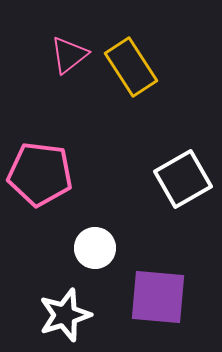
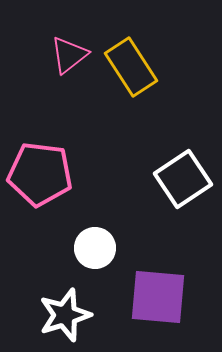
white square: rotated 4 degrees counterclockwise
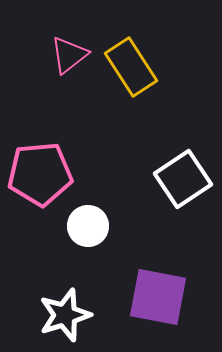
pink pentagon: rotated 12 degrees counterclockwise
white circle: moved 7 px left, 22 px up
purple square: rotated 6 degrees clockwise
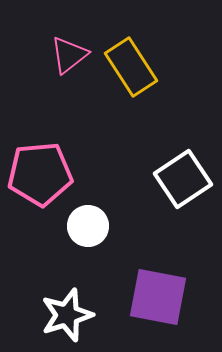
white star: moved 2 px right
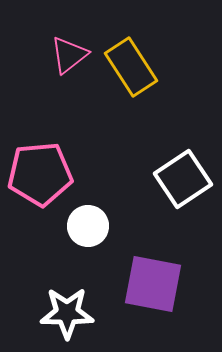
purple square: moved 5 px left, 13 px up
white star: moved 2 px up; rotated 18 degrees clockwise
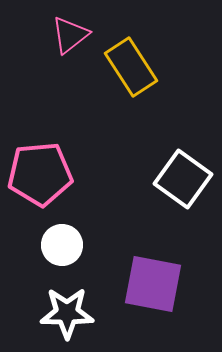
pink triangle: moved 1 px right, 20 px up
white square: rotated 20 degrees counterclockwise
white circle: moved 26 px left, 19 px down
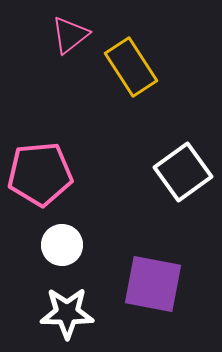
white square: moved 7 px up; rotated 18 degrees clockwise
